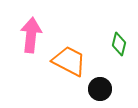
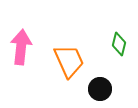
pink arrow: moved 10 px left, 12 px down
orange trapezoid: rotated 39 degrees clockwise
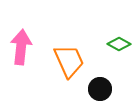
green diamond: rotated 75 degrees counterclockwise
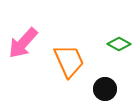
pink arrow: moved 2 px right, 4 px up; rotated 144 degrees counterclockwise
black circle: moved 5 px right
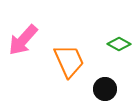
pink arrow: moved 3 px up
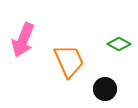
pink arrow: rotated 20 degrees counterclockwise
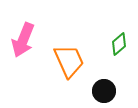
green diamond: rotated 70 degrees counterclockwise
black circle: moved 1 px left, 2 px down
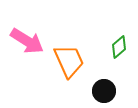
pink arrow: moved 4 px right, 1 px down; rotated 80 degrees counterclockwise
green diamond: moved 3 px down
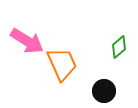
orange trapezoid: moved 7 px left, 3 px down
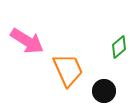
orange trapezoid: moved 6 px right, 6 px down
